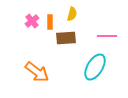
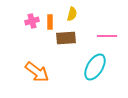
pink cross: rotated 24 degrees clockwise
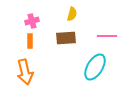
orange rectangle: moved 20 px left, 19 px down
orange arrow: moved 12 px left; rotated 40 degrees clockwise
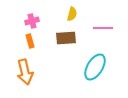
pink line: moved 4 px left, 8 px up
orange rectangle: rotated 16 degrees counterclockwise
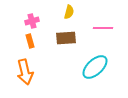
yellow semicircle: moved 3 px left, 2 px up
cyan ellipse: rotated 16 degrees clockwise
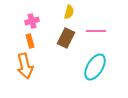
pink line: moved 7 px left, 3 px down
brown rectangle: rotated 60 degrees counterclockwise
cyan ellipse: rotated 16 degrees counterclockwise
orange arrow: moved 6 px up
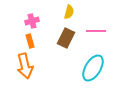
cyan ellipse: moved 2 px left, 1 px down
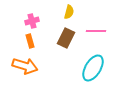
orange arrow: rotated 60 degrees counterclockwise
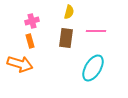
brown rectangle: rotated 18 degrees counterclockwise
orange arrow: moved 5 px left, 2 px up
